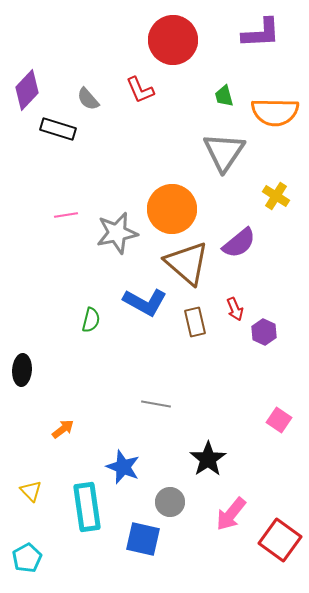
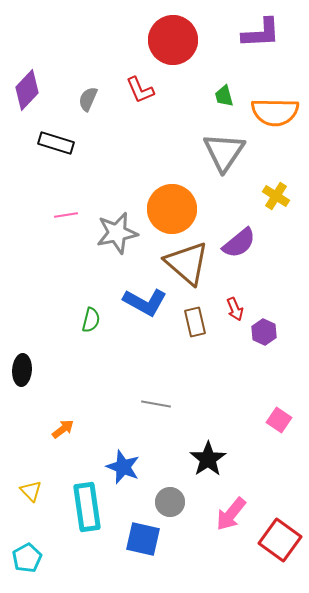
gray semicircle: rotated 65 degrees clockwise
black rectangle: moved 2 px left, 14 px down
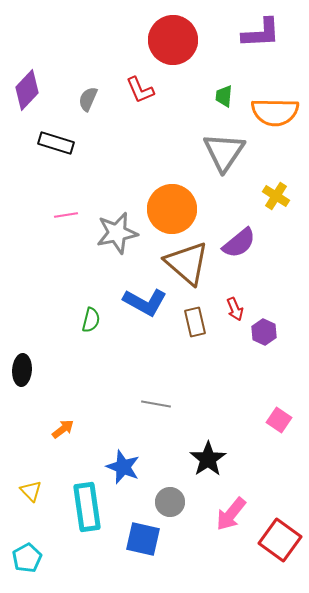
green trapezoid: rotated 20 degrees clockwise
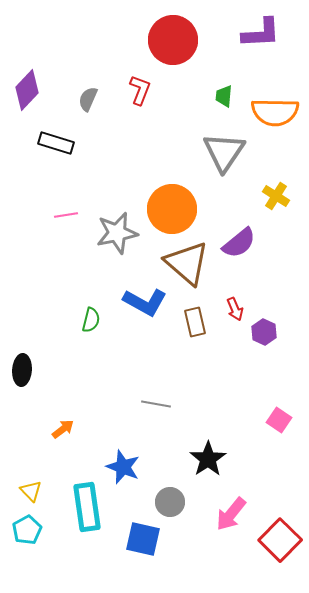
red L-shape: rotated 136 degrees counterclockwise
red square: rotated 9 degrees clockwise
cyan pentagon: moved 28 px up
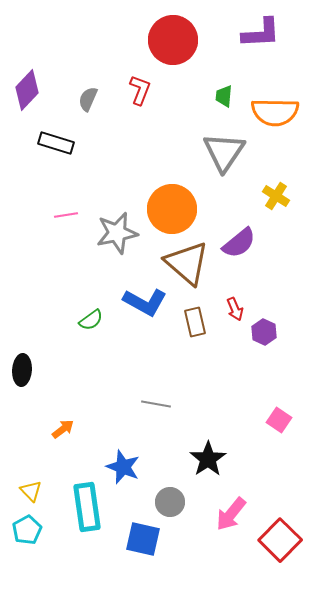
green semicircle: rotated 40 degrees clockwise
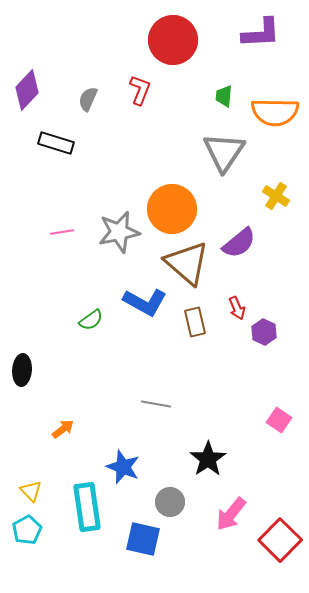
pink line: moved 4 px left, 17 px down
gray star: moved 2 px right, 1 px up
red arrow: moved 2 px right, 1 px up
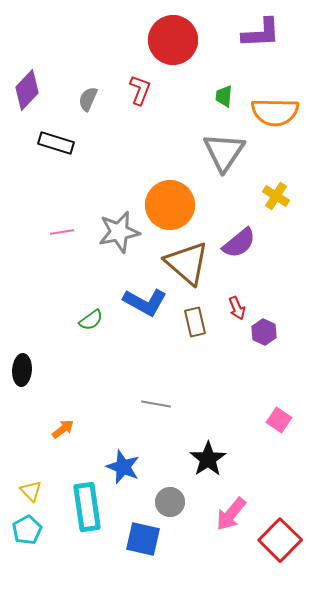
orange circle: moved 2 px left, 4 px up
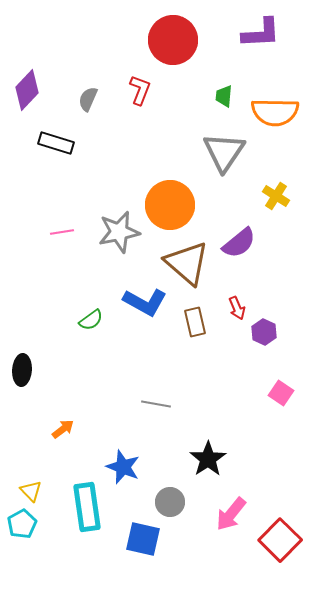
pink square: moved 2 px right, 27 px up
cyan pentagon: moved 5 px left, 6 px up
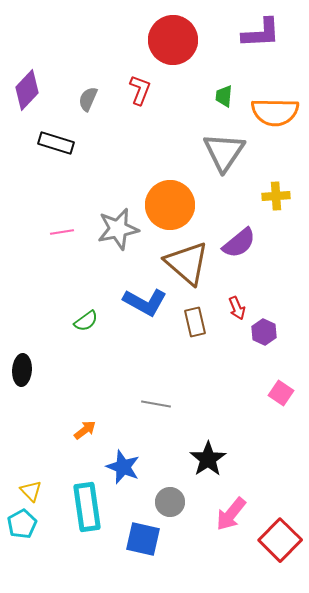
yellow cross: rotated 36 degrees counterclockwise
gray star: moved 1 px left, 3 px up
green semicircle: moved 5 px left, 1 px down
orange arrow: moved 22 px right, 1 px down
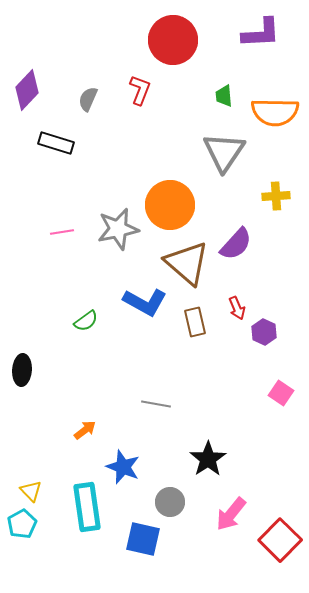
green trapezoid: rotated 10 degrees counterclockwise
purple semicircle: moved 3 px left, 1 px down; rotated 9 degrees counterclockwise
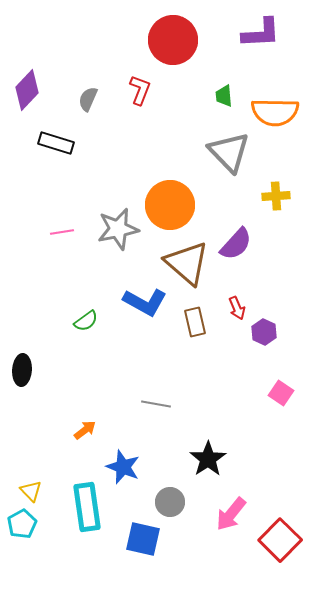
gray triangle: moved 5 px right; rotated 18 degrees counterclockwise
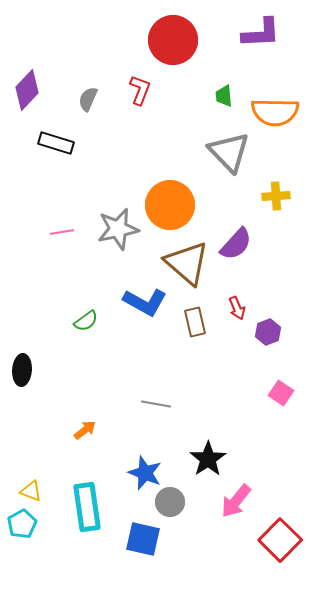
purple hexagon: moved 4 px right; rotated 15 degrees clockwise
blue star: moved 22 px right, 6 px down
yellow triangle: rotated 25 degrees counterclockwise
pink arrow: moved 5 px right, 13 px up
